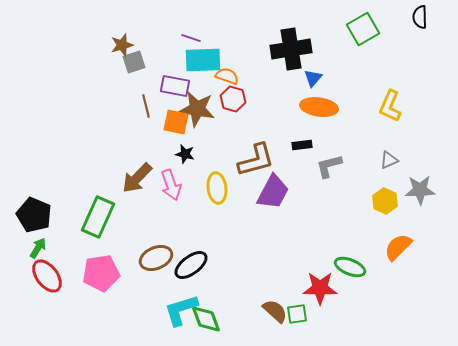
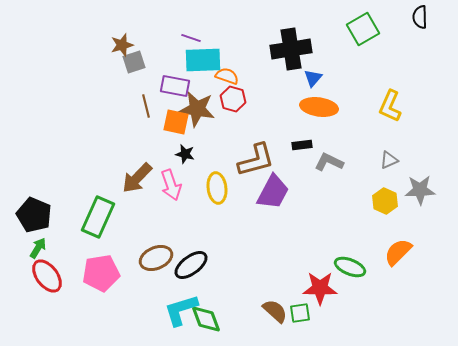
gray L-shape at (329, 166): moved 4 px up; rotated 40 degrees clockwise
orange semicircle at (398, 247): moved 5 px down
green square at (297, 314): moved 3 px right, 1 px up
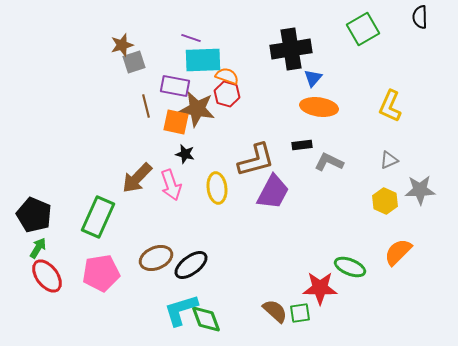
red hexagon at (233, 99): moved 6 px left, 5 px up
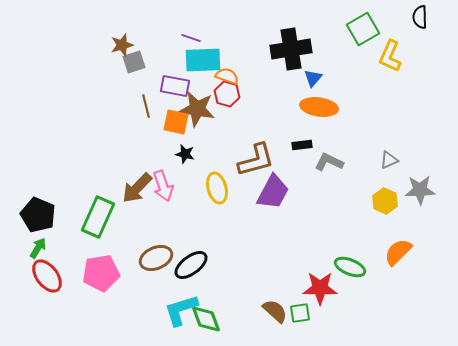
yellow L-shape at (390, 106): moved 50 px up
brown arrow at (137, 178): moved 10 px down
pink arrow at (171, 185): moved 8 px left, 1 px down
yellow ellipse at (217, 188): rotated 8 degrees counterclockwise
black pentagon at (34, 215): moved 4 px right
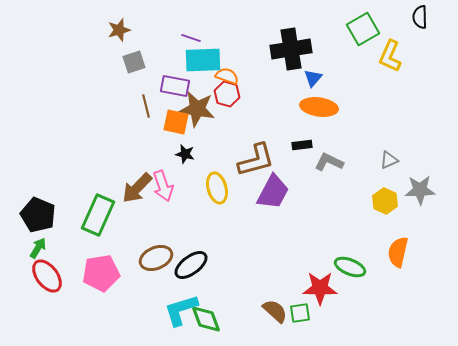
brown star at (122, 45): moved 3 px left, 15 px up
green rectangle at (98, 217): moved 2 px up
orange semicircle at (398, 252): rotated 32 degrees counterclockwise
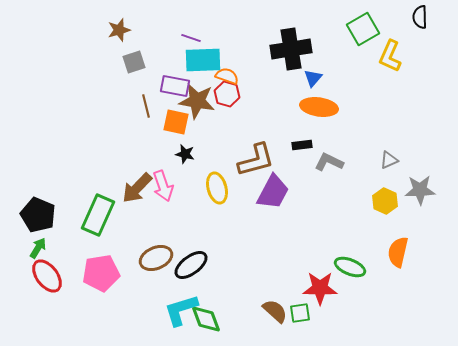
brown star at (197, 109): moved 8 px up
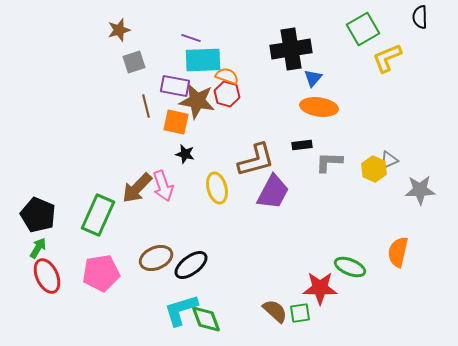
yellow L-shape at (390, 56): moved 3 px left, 2 px down; rotated 44 degrees clockwise
gray L-shape at (329, 162): rotated 24 degrees counterclockwise
yellow hexagon at (385, 201): moved 11 px left, 32 px up
red ellipse at (47, 276): rotated 12 degrees clockwise
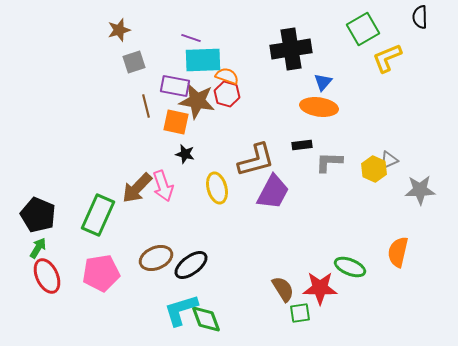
blue triangle at (313, 78): moved 10 px right, 4 px down
brown semicircle at (275, 311): moved 8 px right, 22 px up; rotated 16 degrees clockwise
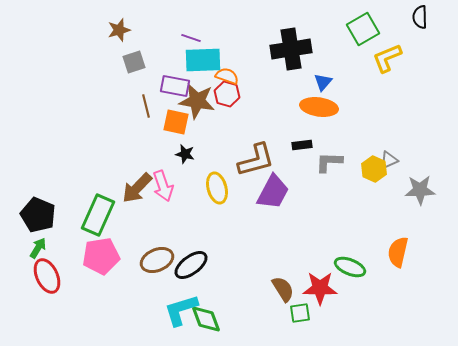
brown ellipse at (156, 258): moved 1 px right, 2 px down
pink pentagon at (101, 273): moved 17 px up
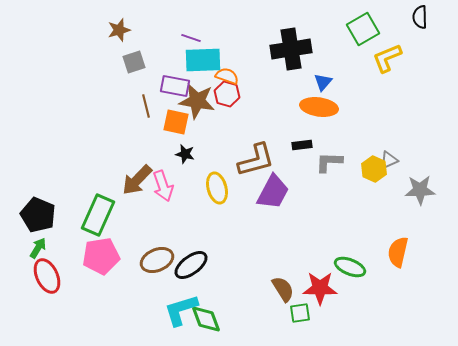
brown arrow at (137, 188): moved 8 px up
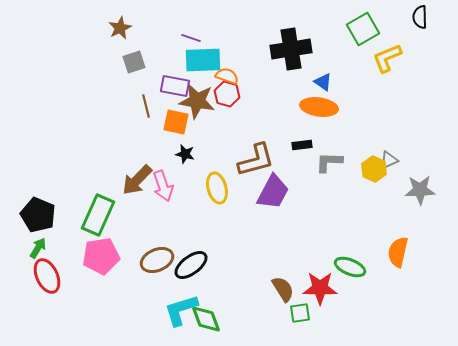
brown star at (119, 30): moved 1 px right, 2 px up; rotated 10 degrees counterclockwise
blue triangle at (323, 82): rotated 36 degrees counterclockwise
